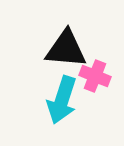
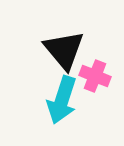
black triangle: moved 2 px left, 1 px down; rotated 45 degrees clockwise
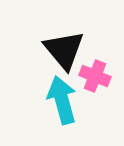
cyan arrow: rotated 147 degrees clockwise
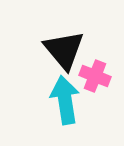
cyan arrow: moved 3 px right; rotated 6 degrees clockwise
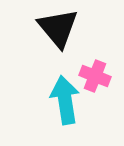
black triangle: moved 6 px left, 22 px up
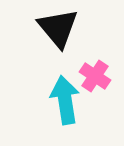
pink cross: rotated 12 degrees clockwise
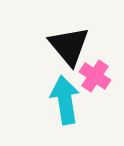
black triangle: moved 11 px right, 18 px down
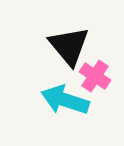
cyan arrow: rotated 63 degrees counterclockwise
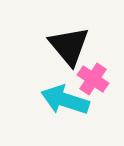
pink cross: moved 2 px left, 3 px down
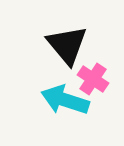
black triangle: moved 2 px left, 1 px up
